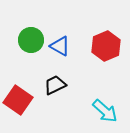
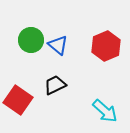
blue triangle: moved 2 px left, 1 px up; rotated 10 degrees clockwise
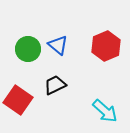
green circle: moved 3 px left, 9 px down
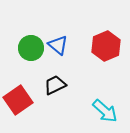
green circle: moved 3 px right, 1 px up
red square: rotated 20 degrees clockwise
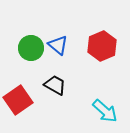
red hexagon: moved 4 px left
black trapezoid: rotated 55 degrees clockwise
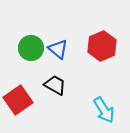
blue triangle: moved 4 px down
cyan arrow: moved 1 px left, 1 px up; rotated 16 degrees clockwise
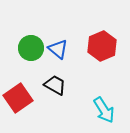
red square: moved 2 px up
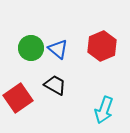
cyan arrow: rotated 52 degrees clockwise
